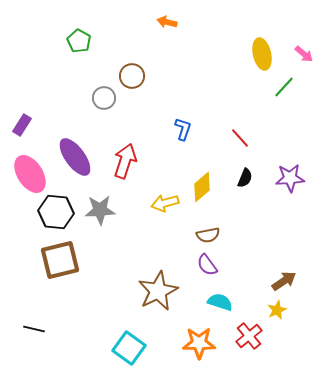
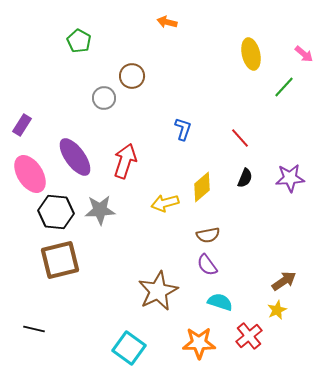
yellow ellipse: moved 11 px left
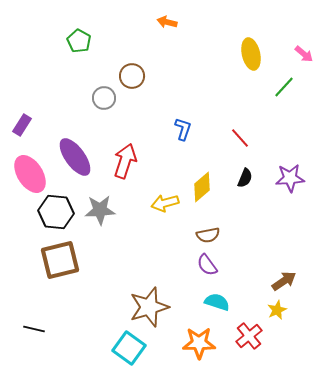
brown star: moved 9 px left, 16 px down; rotated 9 degrees clockwise
cyan semicircle: moved 3 px left
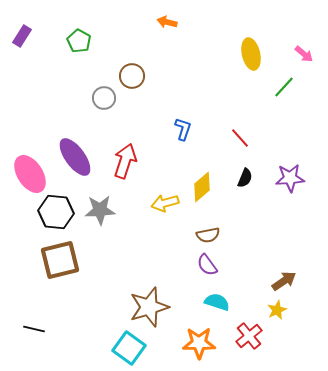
purple rectangle: moved 89 px up
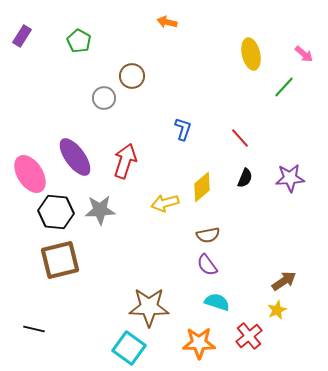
brown star: rotated 18 degrees clockwise
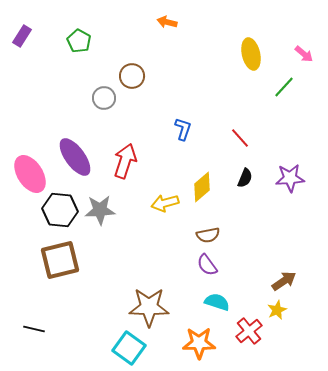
black hexagon: moved 4 px right, 2 px up
red cross: moved 5 px up
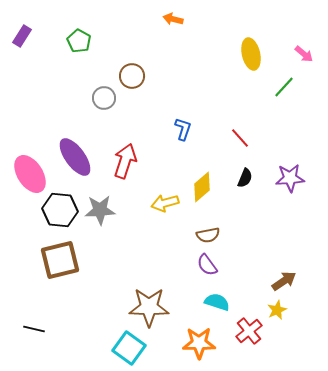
orange arrow: moved 6 px right, 3 px up
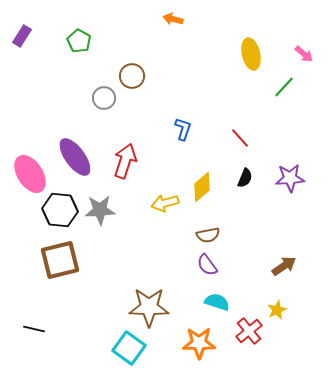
brown arrow: moved 15 px up
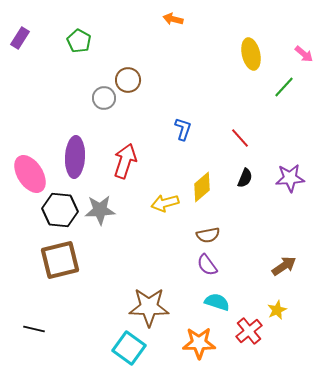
purple rectangle: moved 2 px left, 2 px down
brown circle: moved 4 px left, 4 px down
purple ellipse: rotated 39 degrees clockwise
